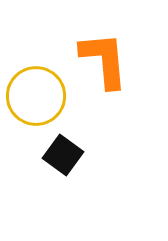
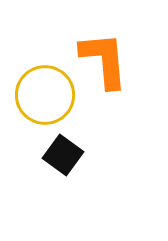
yellow circle: moved 9 px right, 1 px up
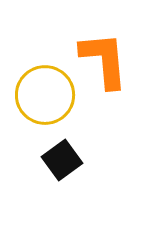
black square: moved 1 px left, 5 px down; rotated 18 degrees clockwise
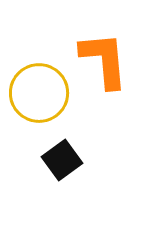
yellow circle: moved 6 px left, 2 px up
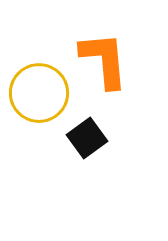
black square: moved 25 px right, 22 px up
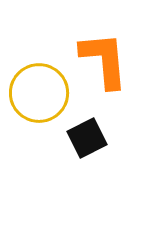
black square: rotated 9 degrees clockwise
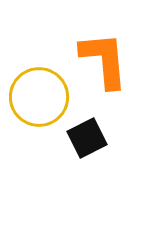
yellow circle: moved 4 px down
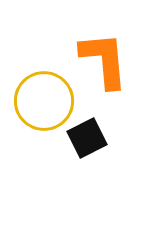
yellow circle: moved 5 px right, 4 px down
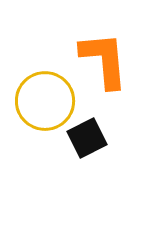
yellow circle: moved 1 px right
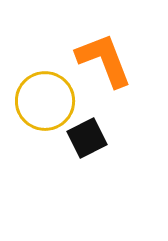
orange L-shape: rotated 16 degrees counterclockwise
